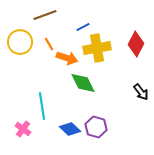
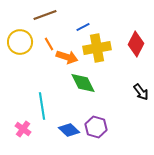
orange arrow: moved 1 px up
blue diamond: moved 1 px left, 1 px down
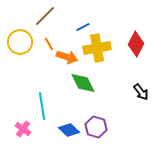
brown line: moved 1 px down; rotated 25 degrees counterclockwise
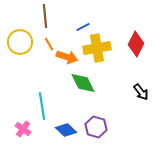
brown line: rotated 50 degrees counterclockwise
blue diamond: moved 3 px left
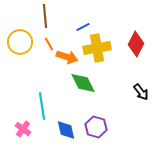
blue diamond: rotated 35 degrees clockwise
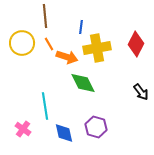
blue line: moved 2 px left; rotated 56 degrees counterclockwise
yellow circle: moved 2 px right, 1 px down
cyan line: moved 3 px right
blue diamond: moved 2 px left, 3 px down
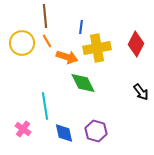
orange line: moved 2 px left, 3 px up
purple hexagon: moved 4 px down
